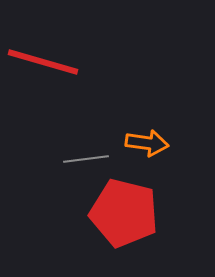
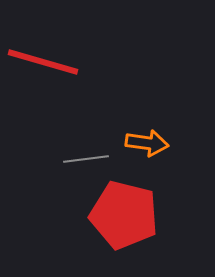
red pentagon: moved 2 px down
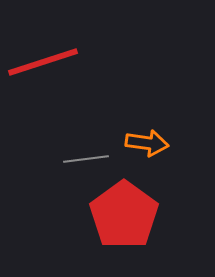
red line: rotated 34 degrees counterclockwise
red pentagon: rotated 22 degrees clockwise
